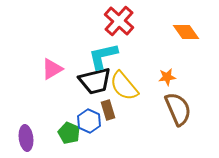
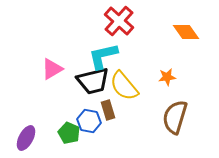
black trapezoid: moved 2 px left
brown semicircle: moved 3 px left, 8 px down; rotated 140 degrees counterclockwise
blue hexagon: rotated 15 degrees counterclockwise
purple ellipse: rotated 35 degrees clockwise
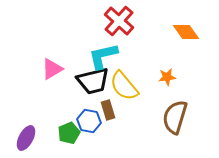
green pentagon: rotated 25 degrees clockwise
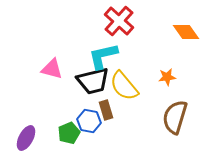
pink triangle: rotated 45 degrees clockwise
brown rectangle: moved 2 px left
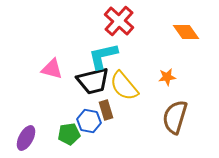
green pentagon: moved 1 px down; rotated 15 degrees clockwise
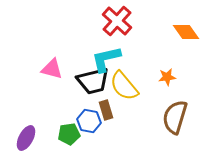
red cross: moved 2 px left
cyan L-shape: moved 3 px right, 3 px down
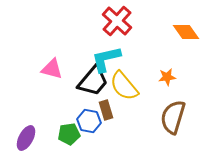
black trapezoid: rotated 36 degrees counterclockwise
brown semicircle: moved 2 px left
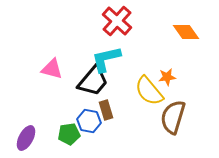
yellow semicircle: moved 25 px right, 5 px down
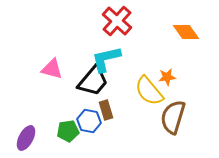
green pentagon: moved 1 px left, 3 px up
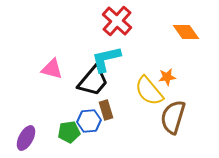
blue hexagon: rotated 15 degrees counterclockwise
green pentagon: moved 1 px right, 1 px down
